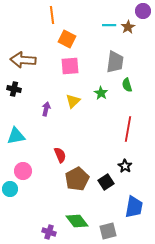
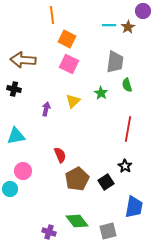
pink square: moved 1 px left, 2 px up; rotated 30 degrees clockwise
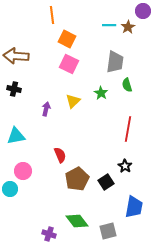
brown arrow: moved 7 px left, 4 px up
purple cross: moved 2 px down
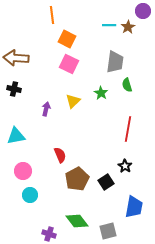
brown arrow: moved 2 px down
cyan circle: moved 20 px right, 6 px down
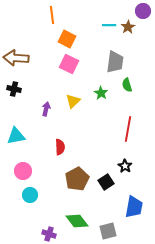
red semicircle: moved 8 px up; rotated 21 degrees clockwise
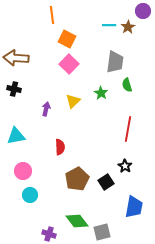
pink square: rotated 18 degrees clockwise
gray square: moved 6 px left, 1 px down
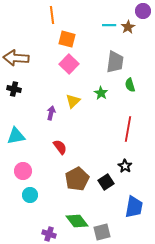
orange square: rotated 12 degrees counterclockwise
green semicircle: moved 3 px right
purple arrow: moved 5 px right, 4 px down
red semicircle: rotated 35 degrees counterclockwise
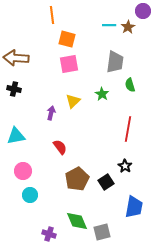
pink square: rotated 36 degrees clockwise
green star: moved 1 px right, 1 px down
green diamond: rotated 15 degrees clockwise
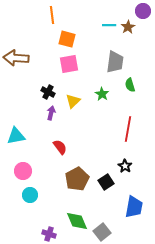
black cross: moved 34 px right, 3 px down; rotated 16 degrees clockwise
gray square: rotated 24 degrees counterclockwise
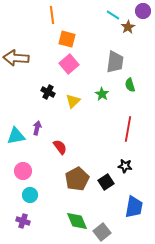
cyan line: moved 4 px right, 10 px up; rotated 32 degrees clockwise
pink square: rotated 30 degrees counterclockwise
purple arrow: moved 14 px left, 15 px down
black star: rotated 24 degrees counterclockwise
purple cross: moved 26 px left, 13 px up
